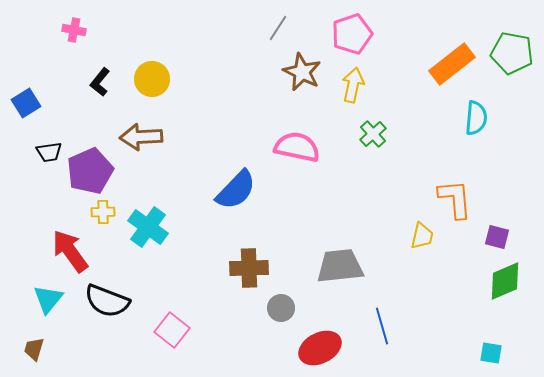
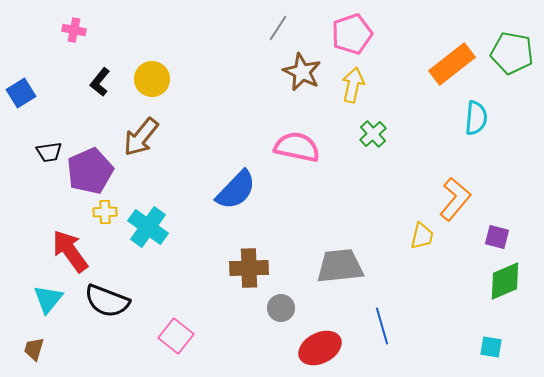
blue square: moved 5 px left, 10 px up
brown arrow: rotated 48 degrees counterclockwise
orange L-shape: rotated 45 degrees clockwise
yellow cross: moved 2 px right
pink square: moved 4 px right, 6 px down
cyan square: moved 6 px up
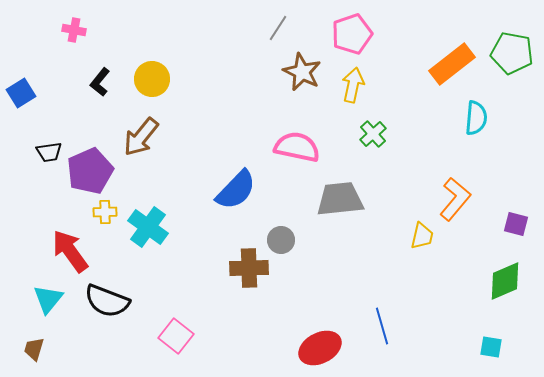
purple square: moved 19 px right, 13 px up
gray trapezoid: moved 67 px up
gray circle: moved 68 px up
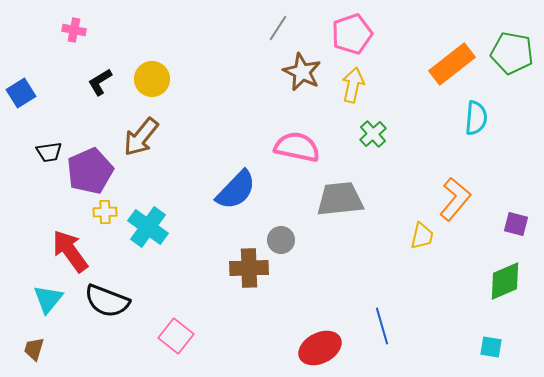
black L-shape: rotated 20 degrees clockwise
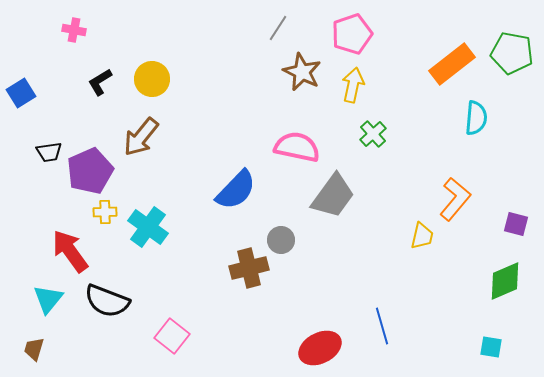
gray trapezoid: moved 7 px left, 3 px up; rotated 132 degrees clockwise
brown cross: rotated 12 degrees counterclockwise
pink square: moved 4 px left
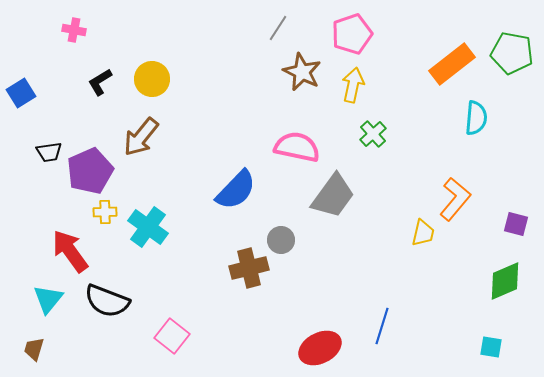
yellow trapezoid: moved 1 px right, 3 px up
blue line: rotated 33 degrees clockwise
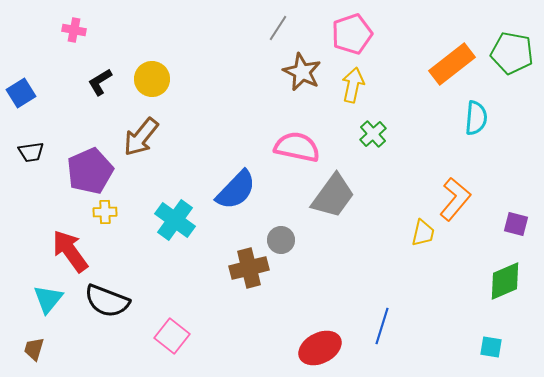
black trapezoid: moved 18 px left
cyan cross: moved 27 px right, 7 px up
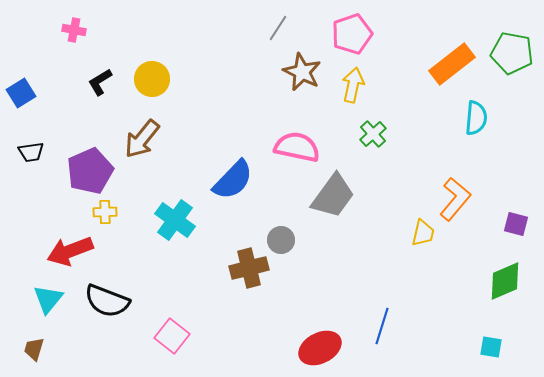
brown arrow: moved 1 px right, 2 px down
blue semicircle: moved 3 px left, 10 px up
red arrow: rotated 75 degrees counterclockwise
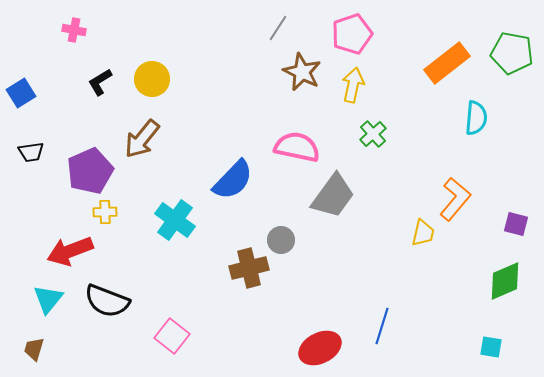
orange rectangle: moved 5 px left, 1 px up
